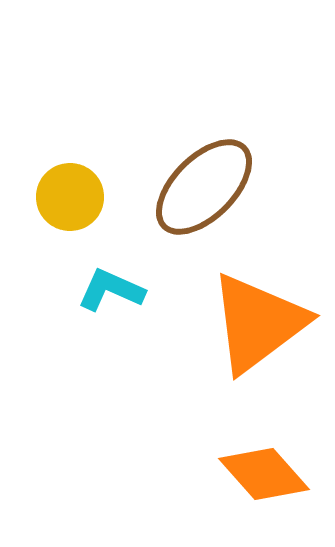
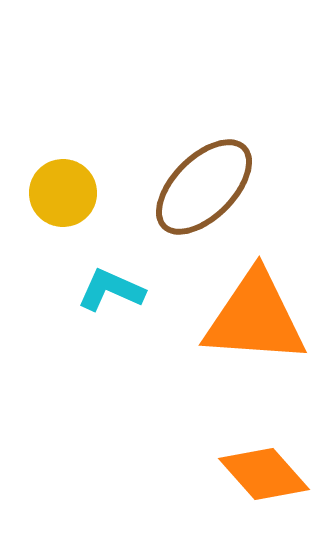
yellow circle: moved 7 px left, 4 px up
orange triangle: moved 3 px left, 5 px up; rotated 41 degrees clockwise
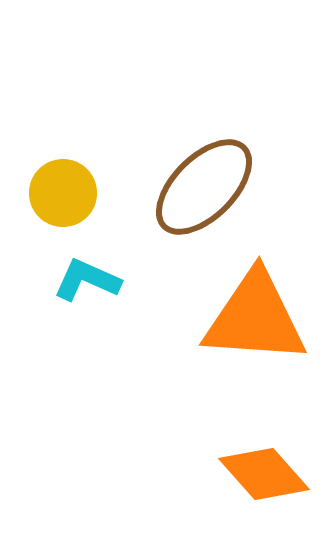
cyan L-shape: moved 24 px left, 10 px up
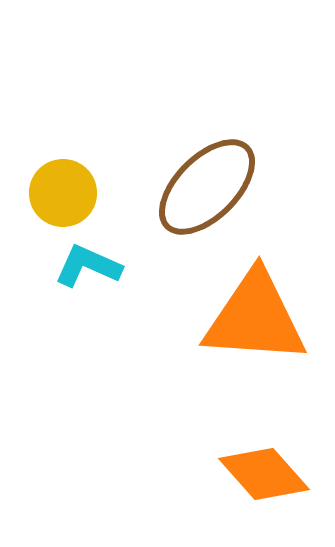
brown ellipse: moved 3 px right
cyan L-shape: moved 1 px right, 14 px up
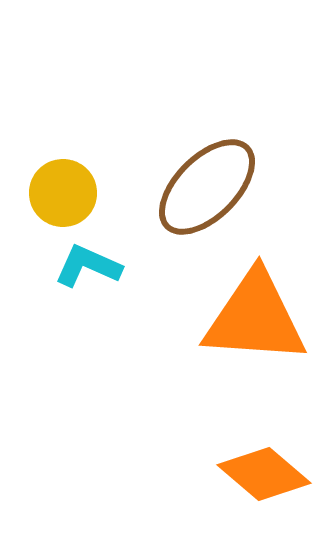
orange diamond: rotated 8 degrees counterclockwise
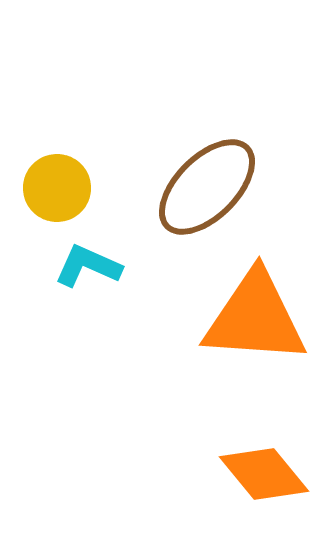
yellow circle: moved 6 px left, 5 px up
orange diamond: rotated 10 degrees clockwise
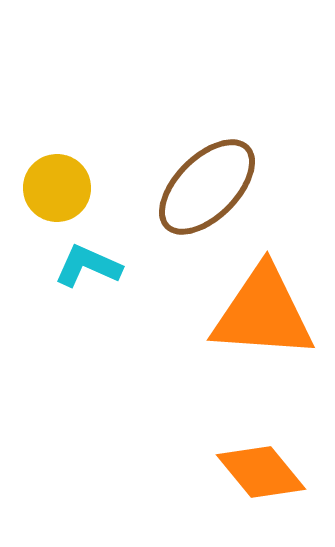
orange triangle: moved 8 px right, 5 px up
orange diamond: moved 3 px left, 2 px up
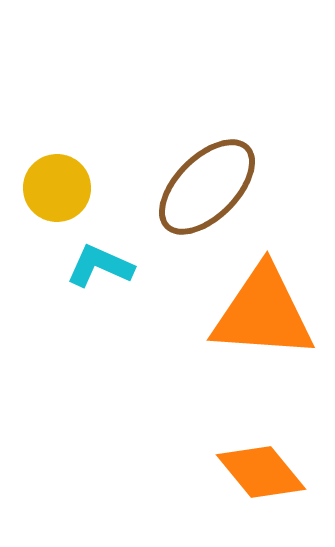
cyan L-shape: moved 12 px right
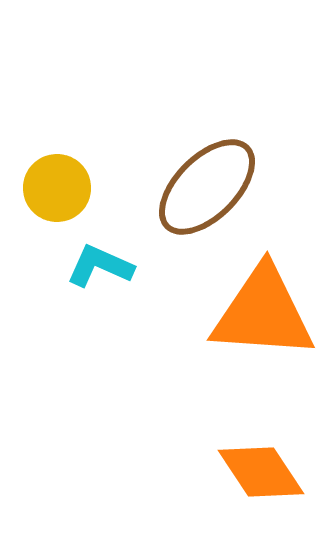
orange diamond: rotated 6 degrees clockwise
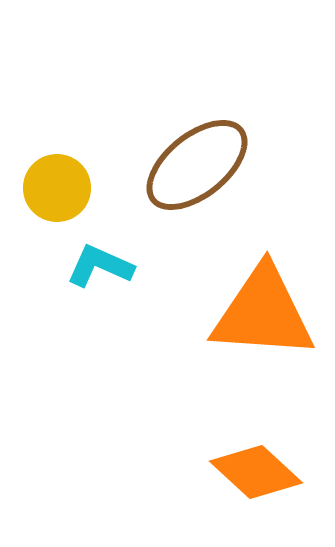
brown ellipse: moved 10 px left, 22 px up; rotated 6 degrees clockwise
orange diamond: moved 5 px left; rotated 14 degrees counterclockwise
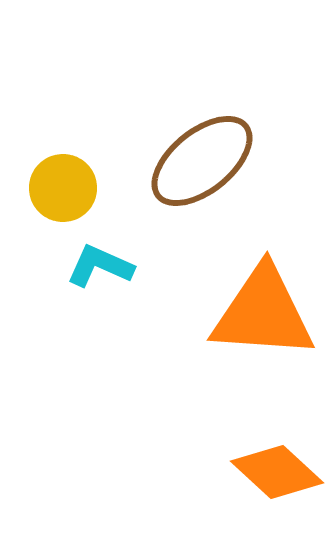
brown ellipse: moved 5 px right, 4 px up
yellow circle: moved 6 px right
orange diamond: moved 21 px right
